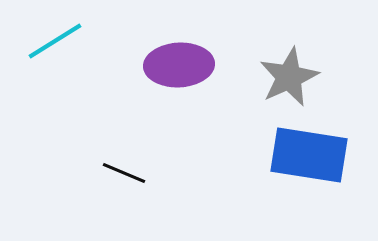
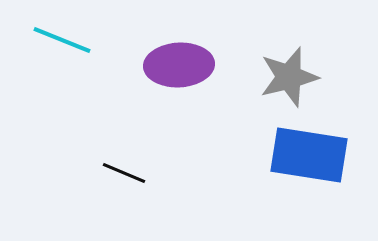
cyan line: moved 7 px right, 1 px up; rotated 54 degrees clockwise
gray star: rotated 10 degrees clockwise
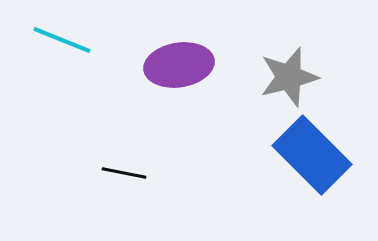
purple ellipse: rotated 6 degrees counterclockwise
blue rectangle: moved 3 px right; rotated 36 degrees clockwise
black line: rotated 12 degrees counterclockwise
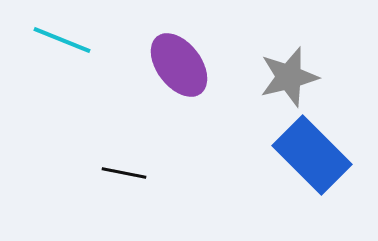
purple ellipse: rotated 62 degrees clockwise
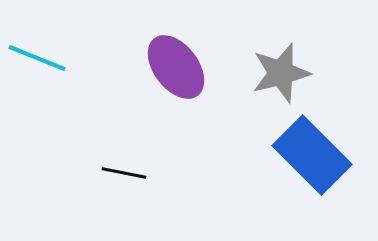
cyan line: moved 25 px left, 18 px down
purple ellipse: moved 3 px left, 2 px down
gray star: moved 8 px left, 4 px up
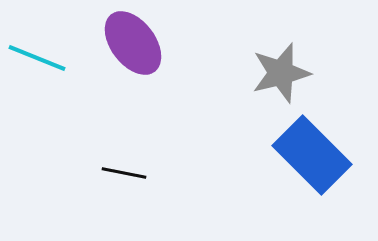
purple ellipse: moved 43 px left, 24 px up
